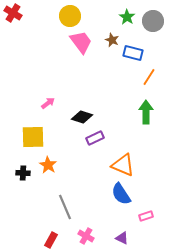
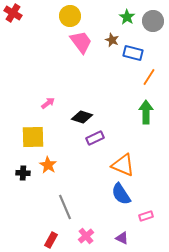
pink cross: rotated 21 degrees clockwise
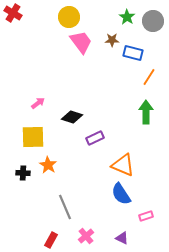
yellow circle: moved 1 px left, 1 px down
brown star: rotated 24 degrees counterclockwise
pink arrow: moved 10 px left
black diamond: moved 10 px left
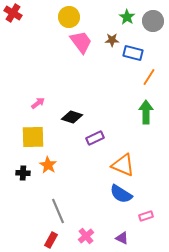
blue semicircle: rotated 25 degrees counterclockwise
gray line: moved 7 px left, 4 px down
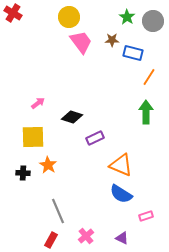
orange triangle: moved 2 px left
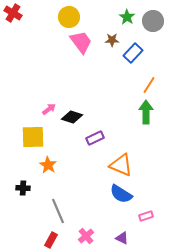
blue rectangle: rotated 60 degrees counterclockwise
orange line: moved 8 px down
pink arrow: moved 11 px right, 6 px down
black cross: moved 15 px down
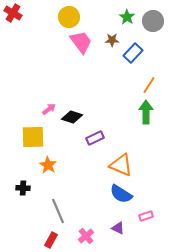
purple triangle: moved 4 px left, 10 px up
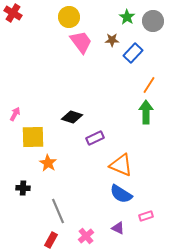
pink arrow: moved 34 px left, 5 px down; rotated 24 degrees counterclockwise
orange star: moved 2 px up
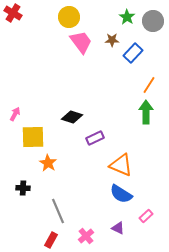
pink rectangle: rotated 24 degrees counterclockwise
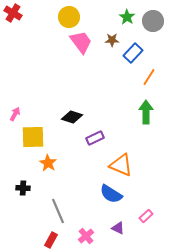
orange line: moved 8 px up
blue semicircle: moved 10 px left
